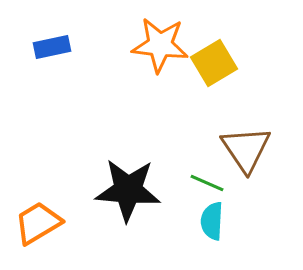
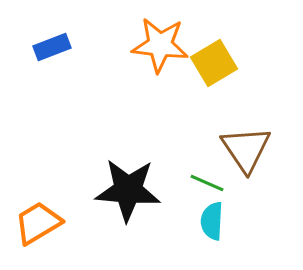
blue rectangle: rotated 9 degrees counterclockwise
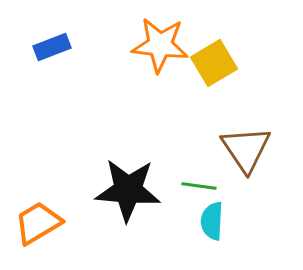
green line: moved 8 px left, 3 px down; rotated 16 degrees counterclockwise
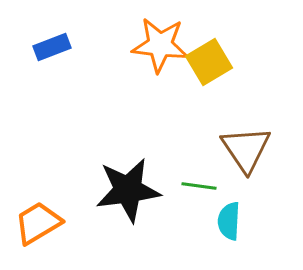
yellow square: moved 5 px left, 1 px up
black star: rotated 12 degrees counterclockwise
cyan semicircle: moved 17 px right
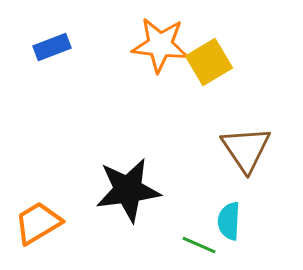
green line: moved 59 px down; rotated 16 degrees clockwise
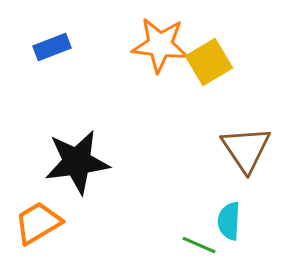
black star: moved 51 px left, 28 px up
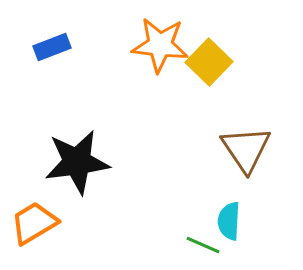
yellow square: rotated 15 degrees counterclockwise
orange trapezoid: moved 4 px left
green line: moved 4 px right
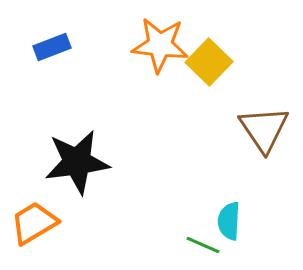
brown triangle: moved 18 px right, 20 px up
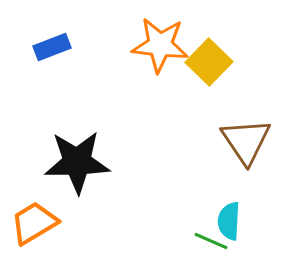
brown triangle: moved 18 px left, 12 px down
black star: rotated 6 degrees clockwise
green line: moved 8 px right, 4 px up
